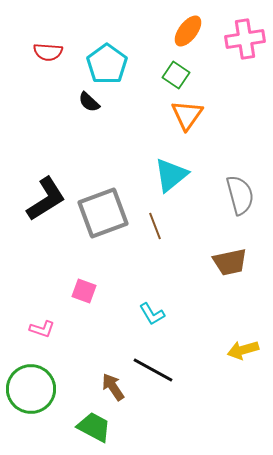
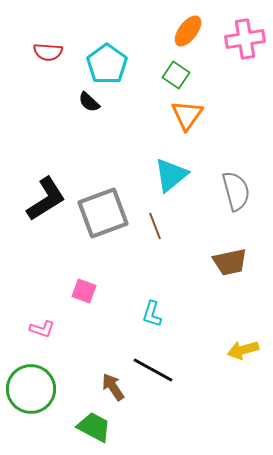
gray semicircle: moved 4 px left, 4 px up
cyan L-shape: rotated 48 degrees clockwise
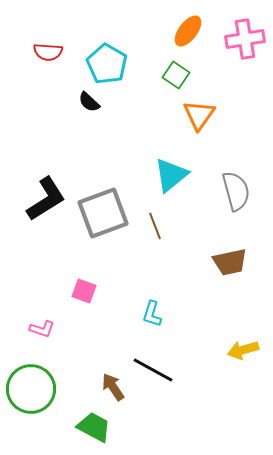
cyan pentagon: rotated 6 degrees counterclockwise
orange triangle: moved 12 px right
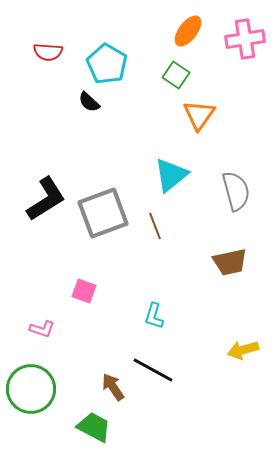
cyan L-shape: moved 2 px right, 2 px down
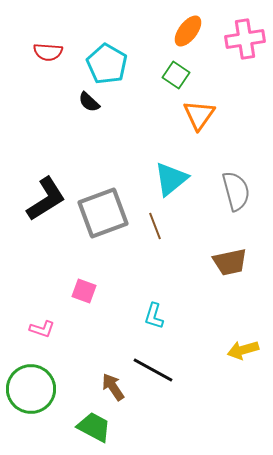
cyan triangle: moved 4 px down
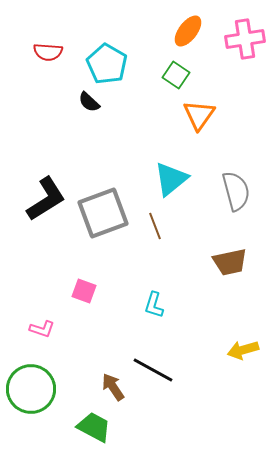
cyan L-shape: moved 11 px up
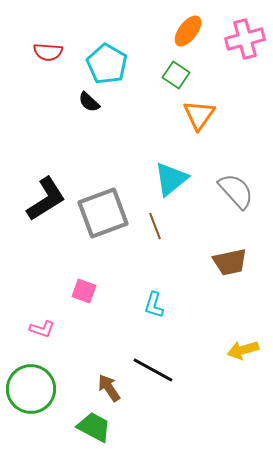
pink cross: rotated 6 degrees counterclockwise
gray semicircle: rotated 27 degrees counterclockwise
brown arrow: moved 4 px left, 1 px down
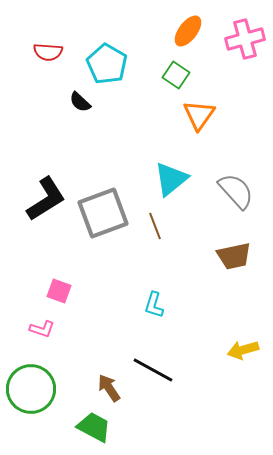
black semicircle: moved 9 px left
brown trapezoid: moved 4 px right, 6 px up
pink square: moved 25 px left
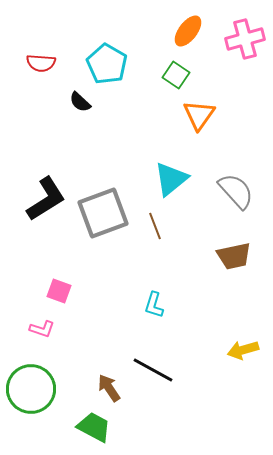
red semicircle: moved 7 px left, 11 px down
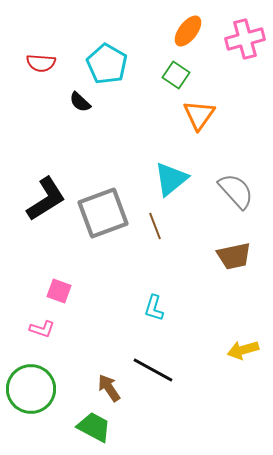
cyan L-shape: moved 3 px down
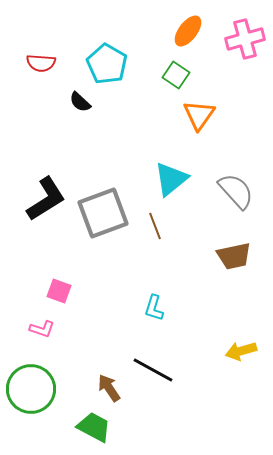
yellow arrow: moved 2 px left, 1 px down
